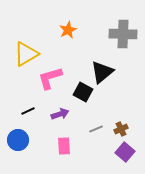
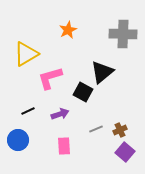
brown cross: moved 1 px left, 1 px down
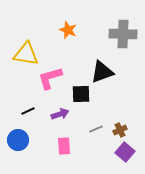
orange star: rotated 24 degrees counterclockwise
yellow triangle: rotated 40 degrees clockwise
black triangle: rotated 20 degrees clockwise
black square: moved 2 px left, 2 px down; rotated 30 degrees counterclockwise
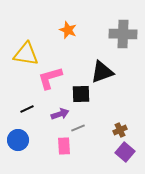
black line: moved 1 px left, 2 px up
gray line: moved 18 px left, 1 px up
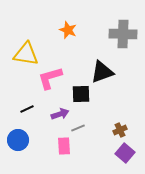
purple square: moved 1 px down
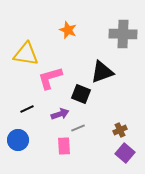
black square: rotated 24 degrees clockwise
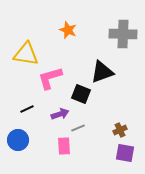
purple square: rotated 30 degrees counterclockwise
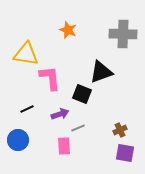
black triangle: moved 1 px left
pink L-shape: rotated 100 degrees clockwise
black square: moved 1 px right
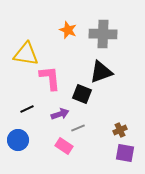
gray cross: moved 20 px left
pink rectangle: rotated 54 degrees counterclockwise
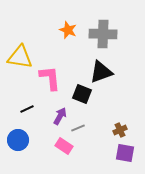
yellow triangle: moved 6 px left, 3 px down
purple arrow: moved 2 px down; rotated 42 degrees counterclockwise
